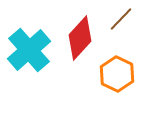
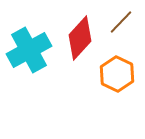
brown line: moved 3 px down
cyan cross: rotated 12 degrees clockwise
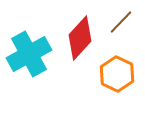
cyan cross: moved 4 px down
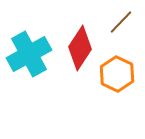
red diamond: moved 10 px down; rotated 9 degrees counterclockwise
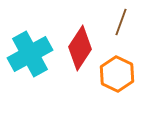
brown line: rotated 24 degrees counterclockwise
cyan cross: moved 1 px right
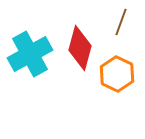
red diamond: rotated 18 degrees counterclockwise
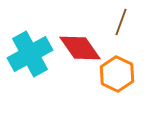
red diamond: rotated 51 degrees counterclockwise
